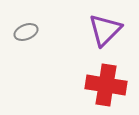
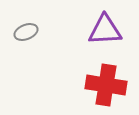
purple triangle: rotated 42 degrees clockwise
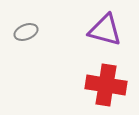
purple triangle: rotated 18 degrees clockwise
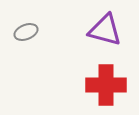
red cross: rotated 9 degrees counterclockwise
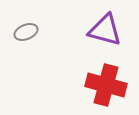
red cross: rotated 15 degrees clockwise
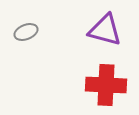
red cross: rotated 12 degrees counterclockwise
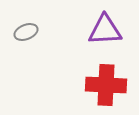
purple triangle: rotated 18 degrees counterclockwise
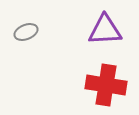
red cross: rotated 6 degrees clockwise
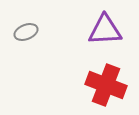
red cross: rotated 12 degrees clockwise
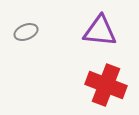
purple triangle: moved 5 px left, 1 px down; rotated 9 degrees clockwise
